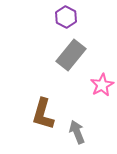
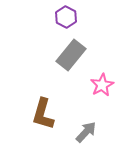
gray arrow: moved 9 px right; rotated 65 degrees clockwise
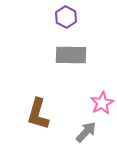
gray rectangle: rotated 52 degrees clockwise
pink star: moved 18 px down
brown L-shape: moved 5 px left
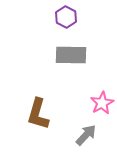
gray arrow: moved 3 px down
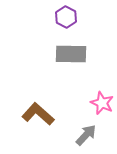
gray rectangle: moved 1 px up
pink star: rotated 20 degrees counterclockwise
brown L-shape: rotated 116 degrees clockwise
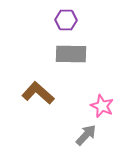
purple hexagon: moved 3 px down; rotated 25 degrees counterclockwise
pink star: moved 3 px down
brown L-shape: moved 21 px up
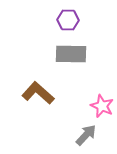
purple hexagon: moved 2 px right
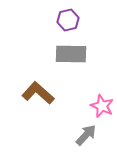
purple hexagon: rotated 15 degrees counterclockwise
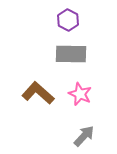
purple hexagon: rotated 20 degrees counterclockwise
pink star: moved 22 px left, 12 px up
gray arrow: moved 2 px left, 1 px down
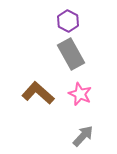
purple hexagon: moved 1 px down
gray rectangle: rotated 60 degrees clockwise
gray arrow: moved 1 px left
